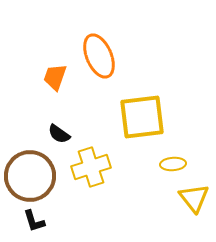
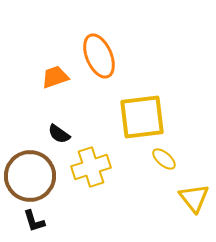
orange trapezoid: rotated 52 degrees clockwise
yellow ellipse: moved 9 px left, 5 px up; rotated 45 degrees clockwise
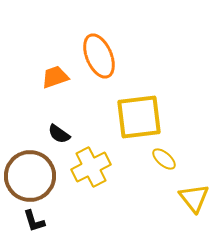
yellow square: moved 3 px left
yellow cross: rotated 9 degrees counterclockwise
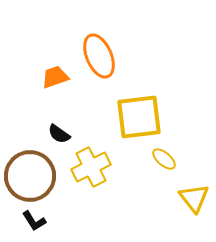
black L-shape: rotated 15 degrees counterclockwise
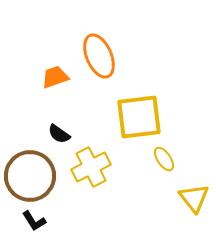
yellow ellipse: rotated 15 degrees clockwise
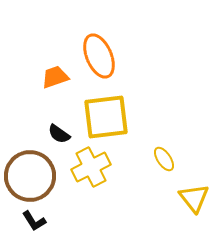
yellow square: moved 33 px left
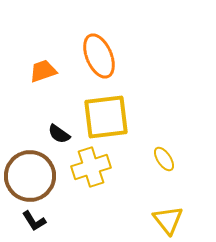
orange trapezoid: moved 12 px left, 6 px up
yellow cross: rotated 9 degrees clockwise
yellow triangle: moved 26 px left, 22 px down
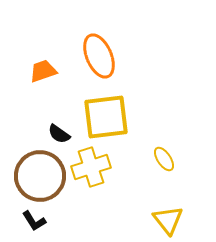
brown circle: moved 10 px right
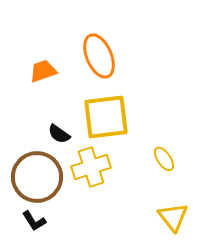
brown circle: moved 3 px left, 1 px down
yellow triangle: moved 5 px right, 3 px up
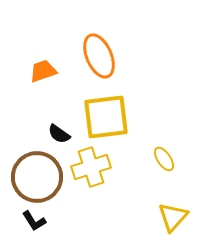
yellow triangle: rotated 20 degrees clockwise
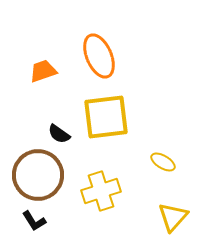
yellow ellipse: moved 1 px left, 3 px down; rotated 25 degrees counterclockwise
yellow cross: moved 10 px right, 24 px down
brown circle: moved 1 px right, 2 px up
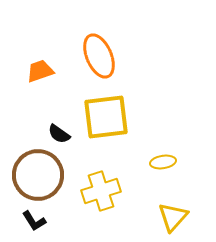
orange trapezoid: moved 3 px left
yellow ellipse: rotated 40 degrees counterclockwise
